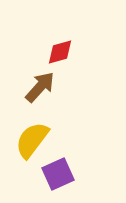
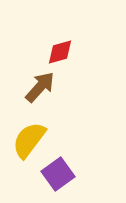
yellow semicircle: moved 3 px left
purple square: rotated 12 degrees counterclockwise
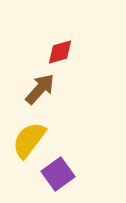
brown arrow: moved 2 px down
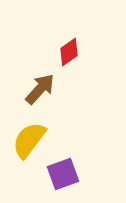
red diamond: moved 9 px right; rotated 20 degrees counterclockwise
purple square: moved 5 px right; rotated 16 degrees clockwise
